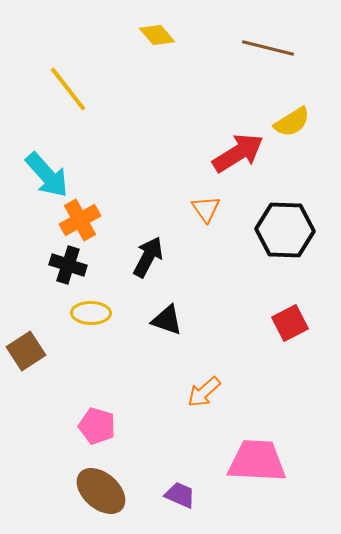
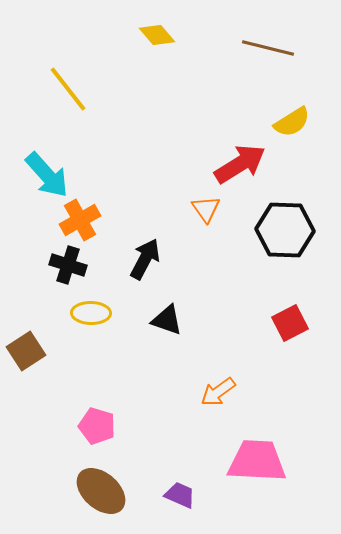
red arrow: moved 2 px right, 11 px down
black arrow: moved 3 px left, 2 px down
orange arrow: moved 14 px right; rotated 6 degrees clockwise
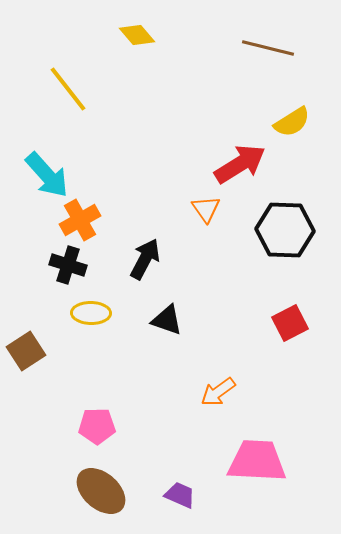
yellow diamond: moved 20 px left
pink pentagon: rotated 18 degrees counterclockwise
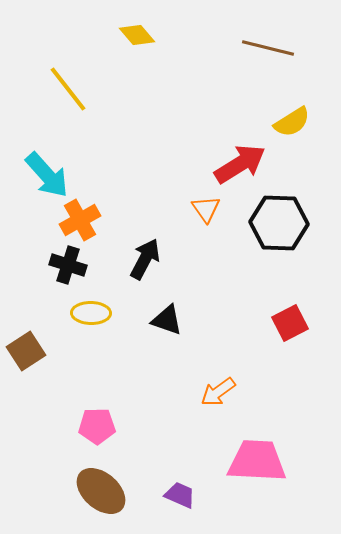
black hexagon: moved 6 px left, 7 px up
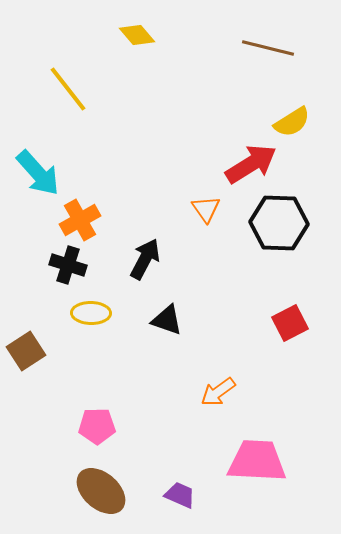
red arrow: moved 11 px right
cyan arrow: moved 9 px left, 2 px up
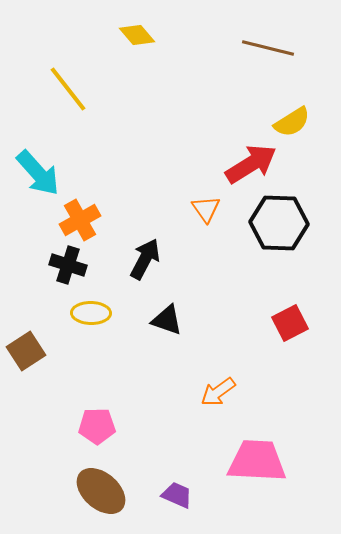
purple trapezoid: moved 3 px left
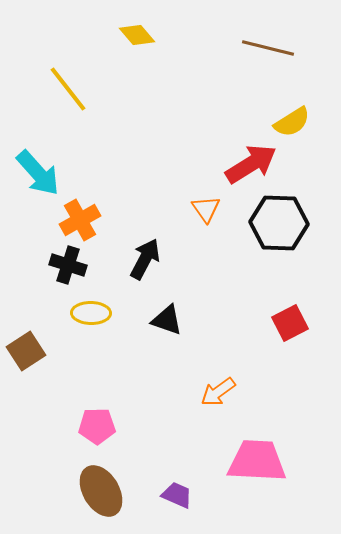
brown ellipse: rotated 18 degrees clockwise
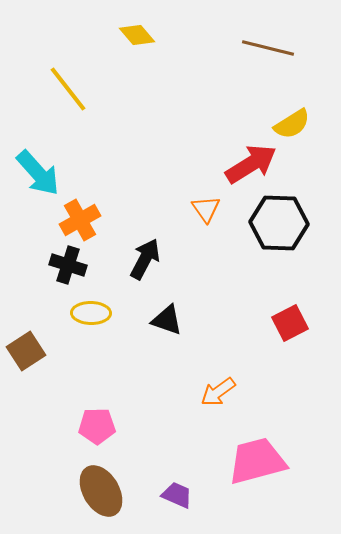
yellow semicircle: moved 2 px down
pink trapezoid: rotated 18 degrees counterclockwise
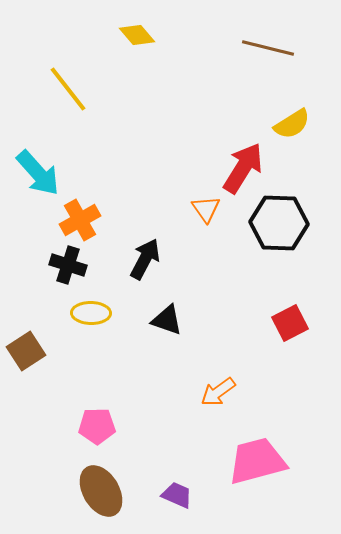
red arrow: moved 8 px left, 4 px down; rotated 26 degrees counterclockwise
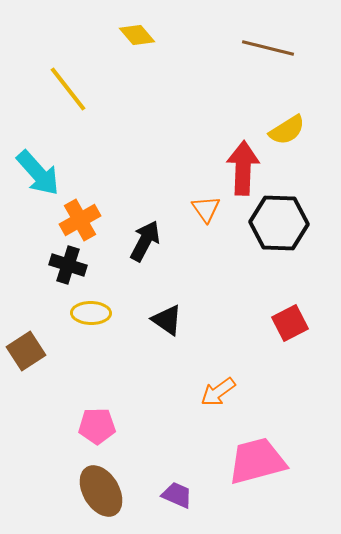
yellow semicircle: moved 5 px left, 6 px down
red arrow: rotated 30 degrees counterclockwise
black arrow: moved 18 px up
black triangle: rotated 16 degrees clockwise
